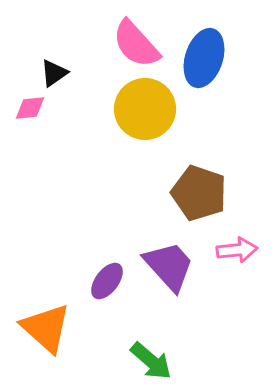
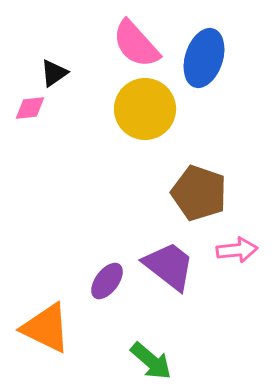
purple trapezoid: rotated 10 degrees counterclockwise
orange triangle: rotated 16 degrees counterclockwise
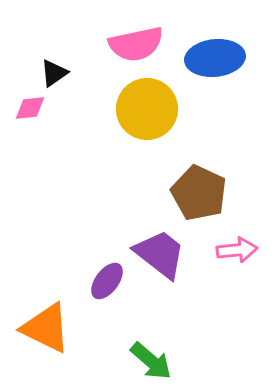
pink semicircle: rotated 60 degrees counterclockwise
blue ellipse: moved 11 px right; rotated 66 degrees clockwise
yellow circle: moved 2 px right
brown pentagon: rotated 6 degrees clockwise
purple trapezoid: moved 9 px left, 12 px up
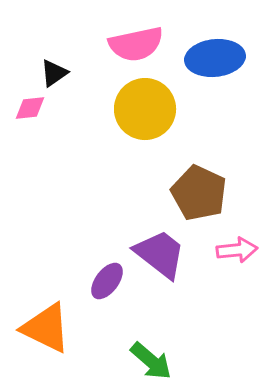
yellow circle: moved 2 px left
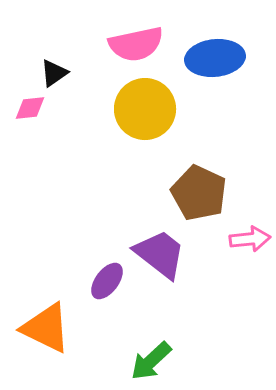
pink arrow: moved 13 px right, 11 px up
green arrow: rotated 96 degrees clockwise
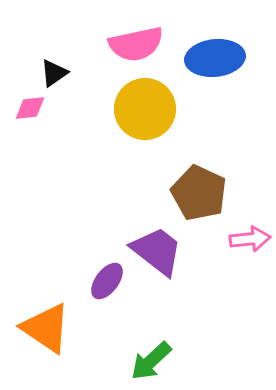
purple trapezoid: moved 3 px left, 3 px up
orange triangle: rotated 8 degrees clockwise
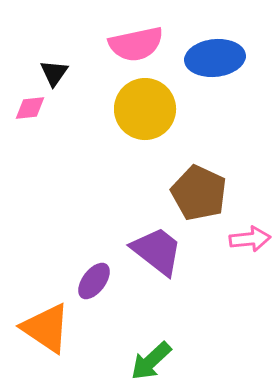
black triangle: rotated 20 degrees counterclockwise
purple ellipse: moved 13 px left
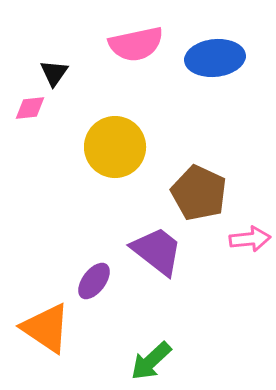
yellow circle: moved 30 px left, 38 px down
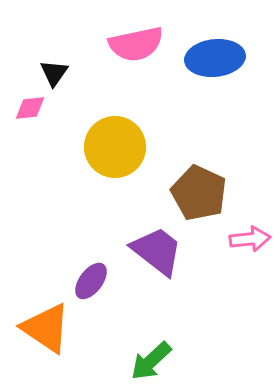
purple ellipse: moved 3 px left
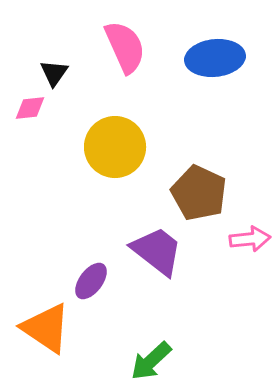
pink semicircle: moved 11 px left, 3 px down; rotated 102 degrees counterclockwise
